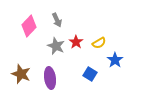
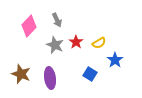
gray star: moved 1 px left, 1 px up
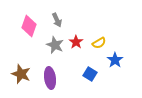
pink diamond: rotated 25 degrees counterclockwise
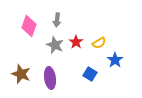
gray arrow: rotated 32 degrees clockwise
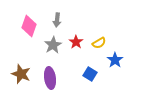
gray star: moved 2 px left; rotated 18 degrees clockwise
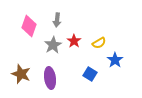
red star: moved 2 px left, 1 px up
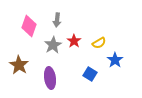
brown star: moved 2 px left, 9 px up; rotated 12 degrees clockwise
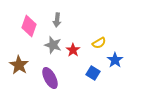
red star: moved 1 px left, 9 px down
gray star: rotated 24 degrees counterclockwise
blue square: moved 3 px right, 1 px up
purple ellipse: rotated 20 degrees counterclockwise
